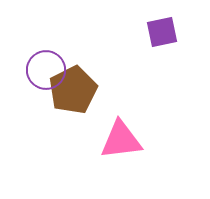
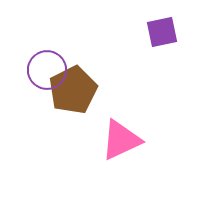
purple circle: moved 1 px right
pink triangle: rotated 18 degrees counterclockwise
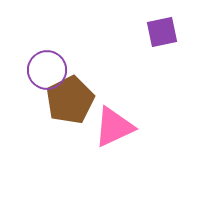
brown pentagon: moved 3 px left, 10 px down
pink triangle: moved 7 px left, 13 px up
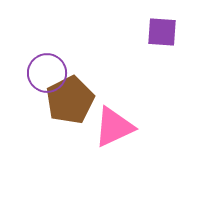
purple square: rotated 16 degrees clockwise
purple circle: moved 3 px down
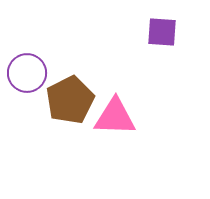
purple circle: moved 20 px left
pink triangle: moved 1 px right, 10 px up; rotated 27 degrees clockwise
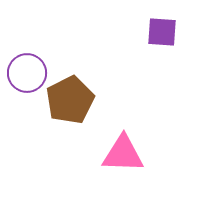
pink triangle: moved 8 px right, 37 px down
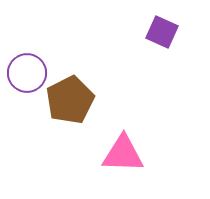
purple square: rotated 20 degrees clockwise
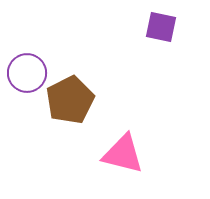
purple square: moved 1 px left, 5 px up; rotated 12 degrees counterclockwise
pink triangle: rotated 12 degrees clockwise
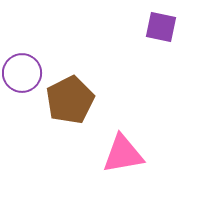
purple circle: moved 5 px left
pink triangle: rotated 24 degrees counterclockwise
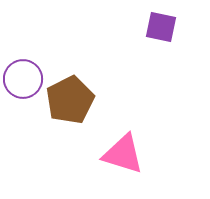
purple circle: moved 1 px right, 6 px down
pink triangle: rotated 27 degrees clockwise
